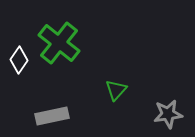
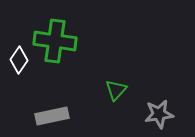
green cross: moved 4 px left, 2 px up; rotated 30 degrees counterclockwise
gray star: moved 9 px left
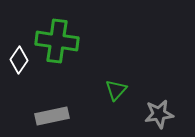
green cross: moved 2 px right
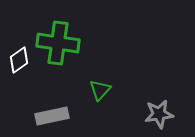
green cross: moved 1 px right, 2 px down
white diamond: rotated 20 degrees clockwise
green triangle: moved 16 px left
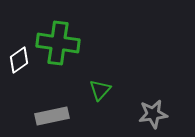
gray star: moved 6 px left
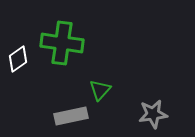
green cross: moved 4 px right
white diamond: moved 1 px left, 1 px up
gray rectangle: moved 19 px right
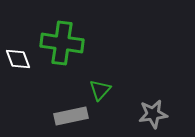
white diamond: rotated 76 degrees counterclockwise
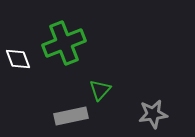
green cross: moved 2 px right; rotated 30 degrees counterclockwise
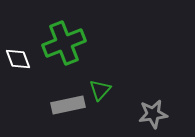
gray rectangle: moved 3 px left, 11 px up
